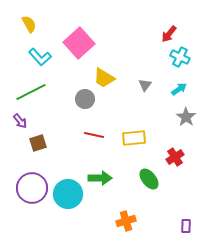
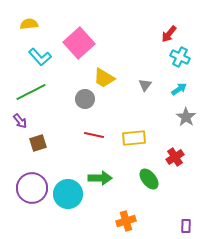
yellow semicircle: rotated 66 degrees counterclockwise
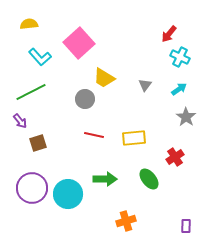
green arrow: moved 5 px right, 1 px down
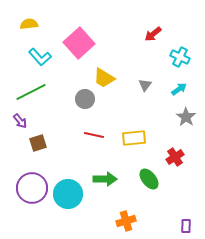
red arrow: moved 16 px left; rotated 12 degrees clockwise
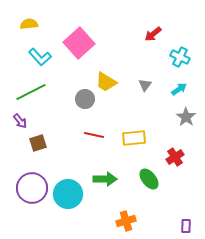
yellow trapezoid: moved 2 px right, 4 px down
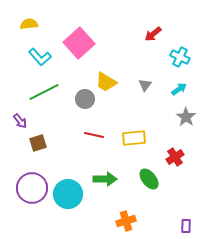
green line: moved 13 px right
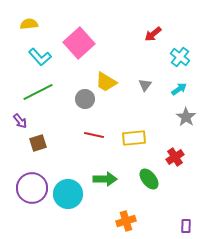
cyan cross: rotated 12 degrees clockwise
green line: moved 6 px left
